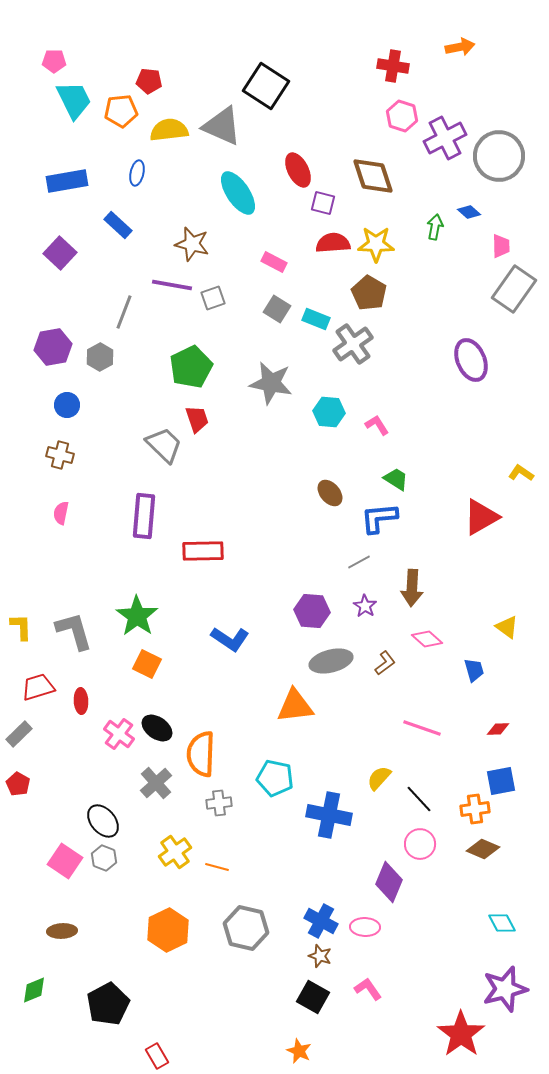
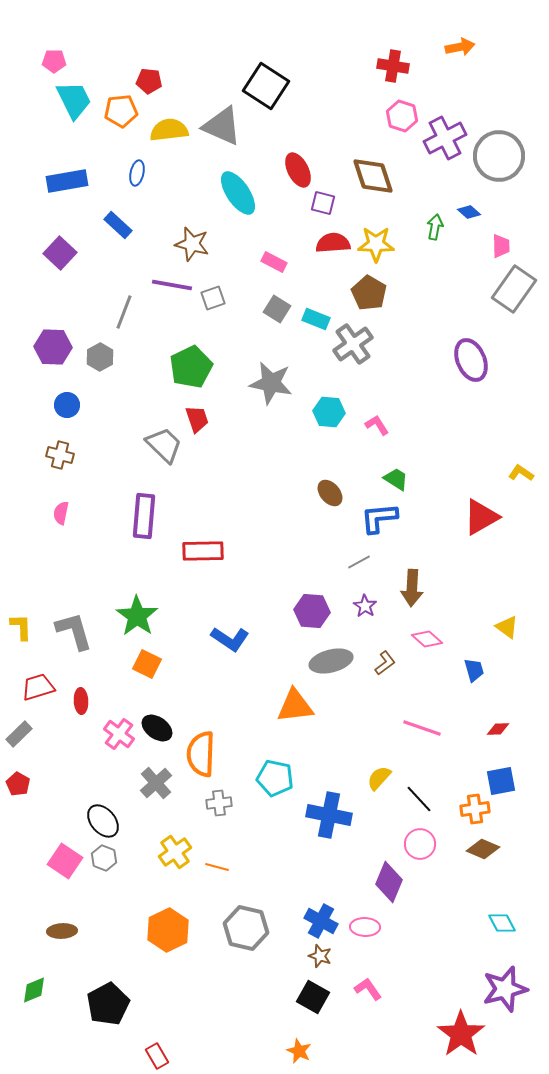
purple hexagon at (53, 347): rotated 12 degrees clockwise
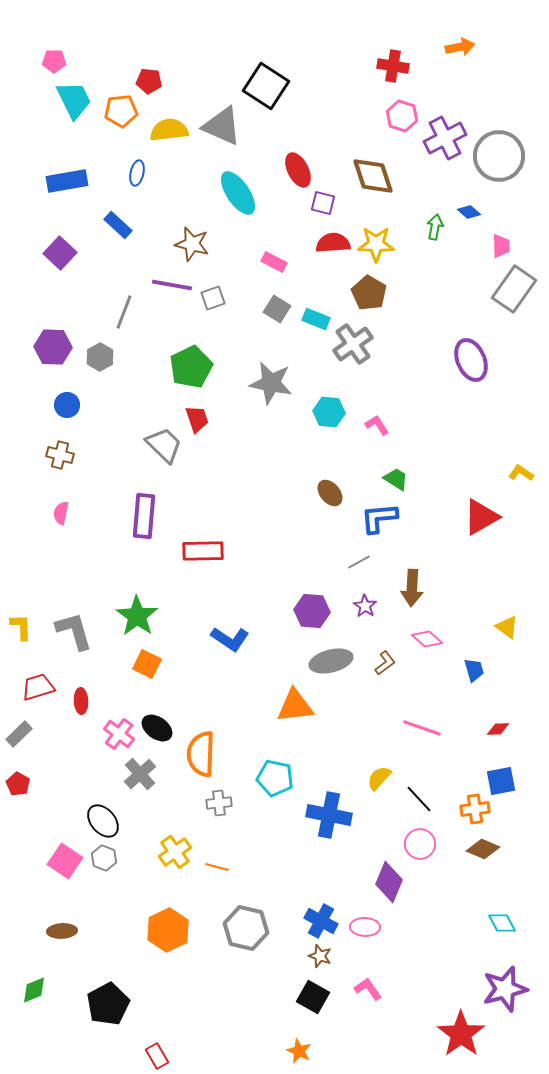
gray cross at (156, 783): moved 16 px left, 9 px up
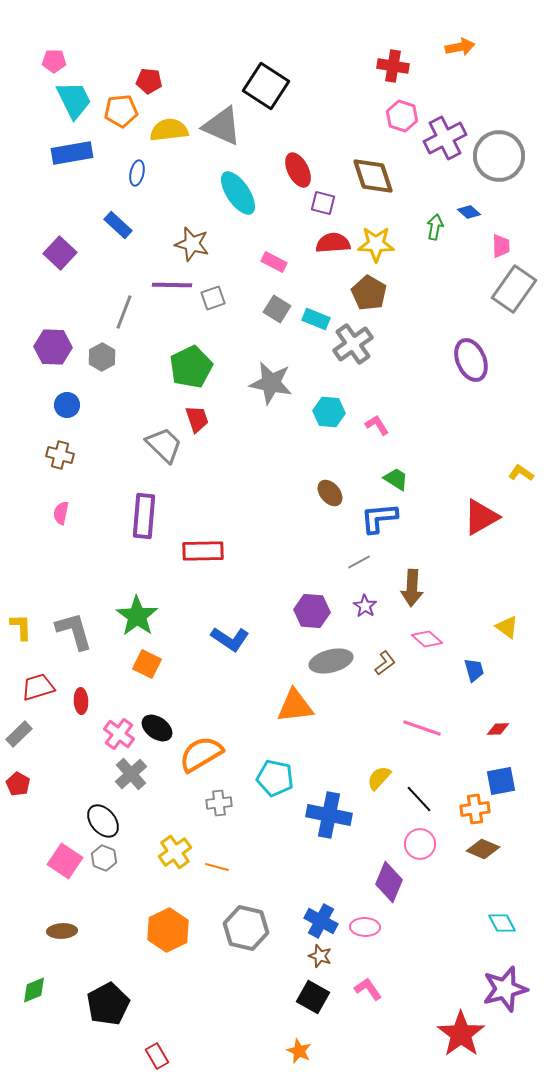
blue rectangle at (67, 181): moved 5 px right, 28 px up
purple line at (172, 285): rotated 9 degrees counterclockwise
gray hexagon at (100, 357): moved 2 px right
orange semicircle at (201, 754): rotated 57 degrees clockwise
gray cross at (140, 774): moved 9 px left
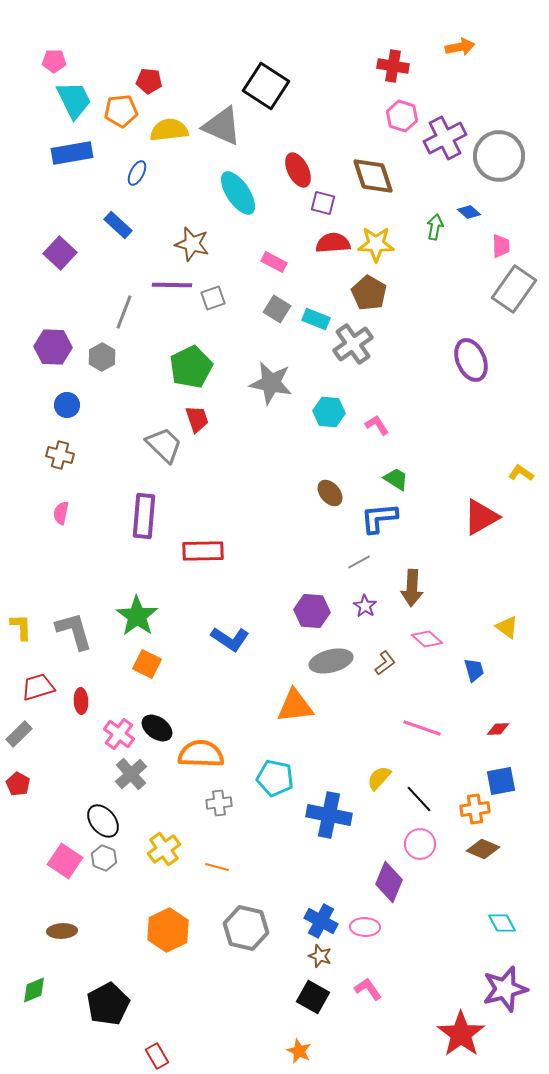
blue ellipse at (137, 173): rotated 15 degrees clockwise
orange semicircle at (201, 754): rotated 33 degrees clockwise
yellow cross at (175, 852): moved 11 px left, 3 px up
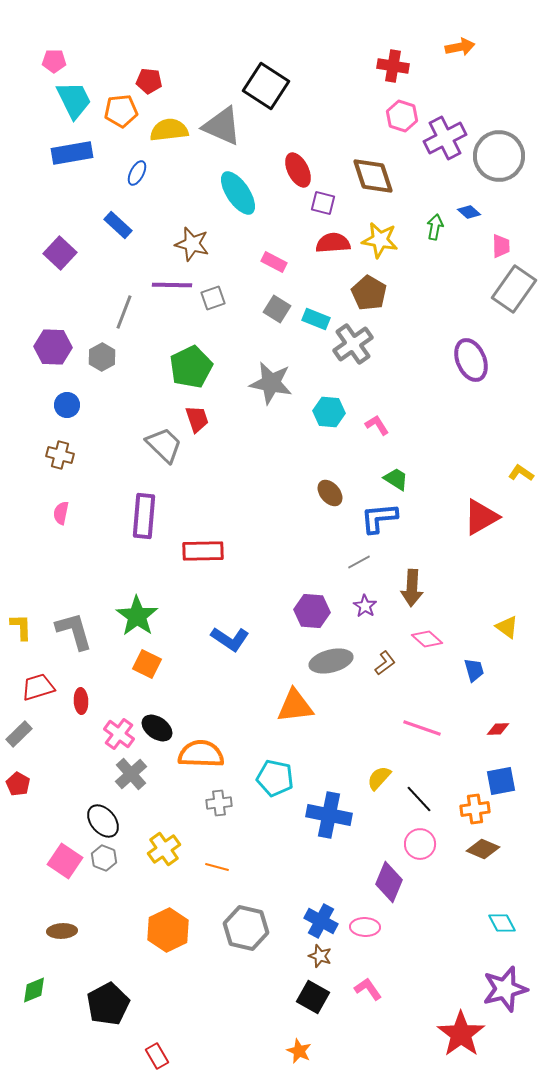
yellow star at (376, 244): moved 4 px right, 4 px up; rotated 9 degrees clockwise
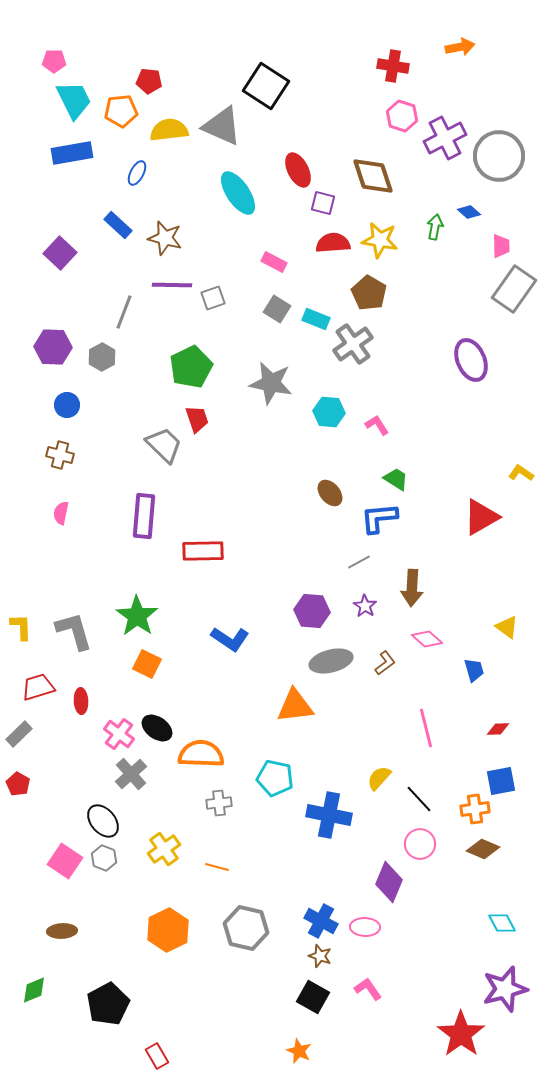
brown star at (192, 244): moved 27 px left, 6 px up
pink line at (422, 728): moved 4 px right; rotated 57 degrees clockwise
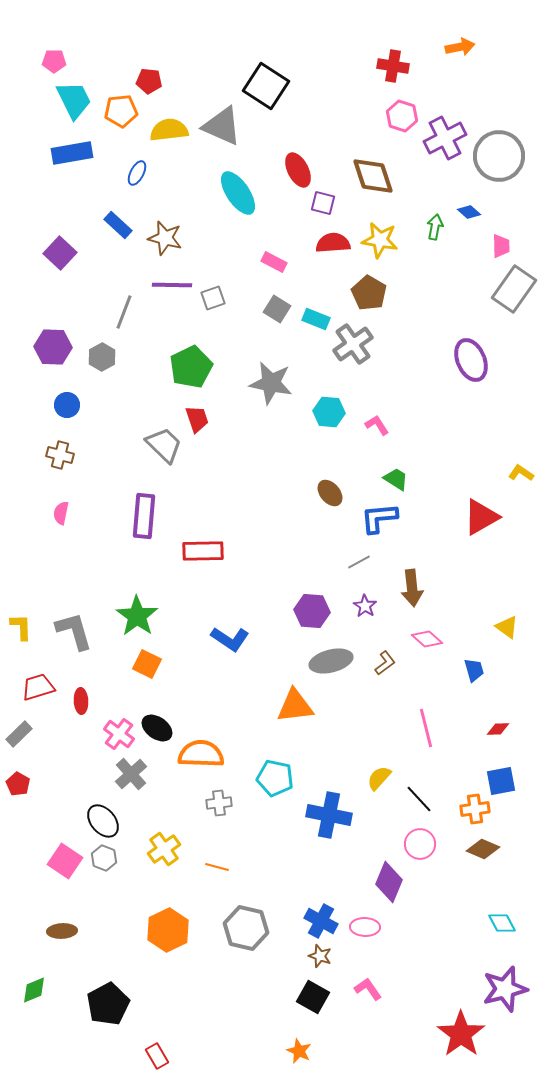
brown arrow at (412, 588): rotated 9 degrees counterclockwise
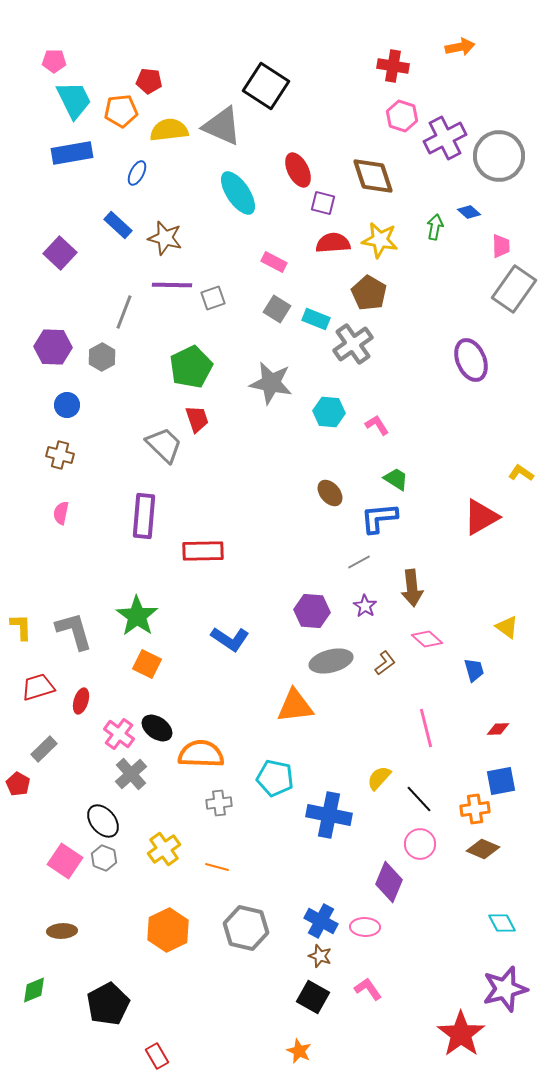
red ellipse at (81, 701): rotated 20 degrees clockwise
gray rectangle at (19, 734): moved 25 px right, 15 px down
